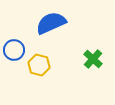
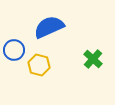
blue semicircle: moved 2 px left, 4 px down
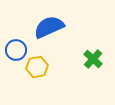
blue circle: moved 2 px right
yellow hexagon: moved 2 px left, 2 px down; rotated 25 degrees counterclockwise
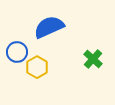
blue circle: moved 1 px right, 2 px down
yellow hexagon: rotated 20 degrees counterclockwise
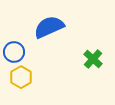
blue circle: moved 3 px left
yellow hexagon: moved 16 px left, 10 px down
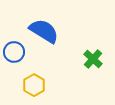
blue semicircle: moved 5 px left, 4 px down; rotated 56 degrees clockwise
yellow hexagon: moved 13 px right, 8 px down
